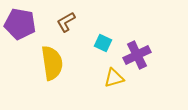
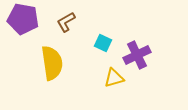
purple pentagon: moved 3 px right, 5 px up
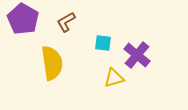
purple pentagon: rotated 20 degrees clockwise
cyan square: rotated 18 degrees counterclockwise
purple cross: rotated 24 degrees counterclockwise
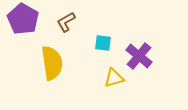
purple cross: moved 2 px right, 1 px down
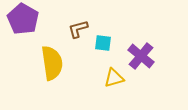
brown L-shape: moved 12 px right, 7 px down; rotated 15 degrees clockwise
purple cross: moved 2 px right
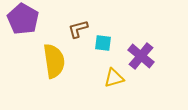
yellow semicircle: moved 2 px right, 2 px up
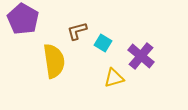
brown L-shape: moved 1 px left, 2 px down
cyan square: rotated 24 degrees clockwise
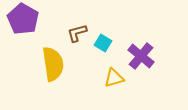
brown L-shape: moved 2 px down
yellow semicircle: moved 1 px left, 3 px down
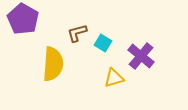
yellow semicircle: rotated 12 degrees clockwise
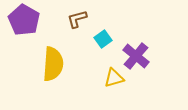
purple pentagon: moved 1 px right, 1 px down
brown L-shape: moved 14 px up
cyan square: moved 4 px up; rotated 24 degrees clockwise
purple cross: moved 5 px left
